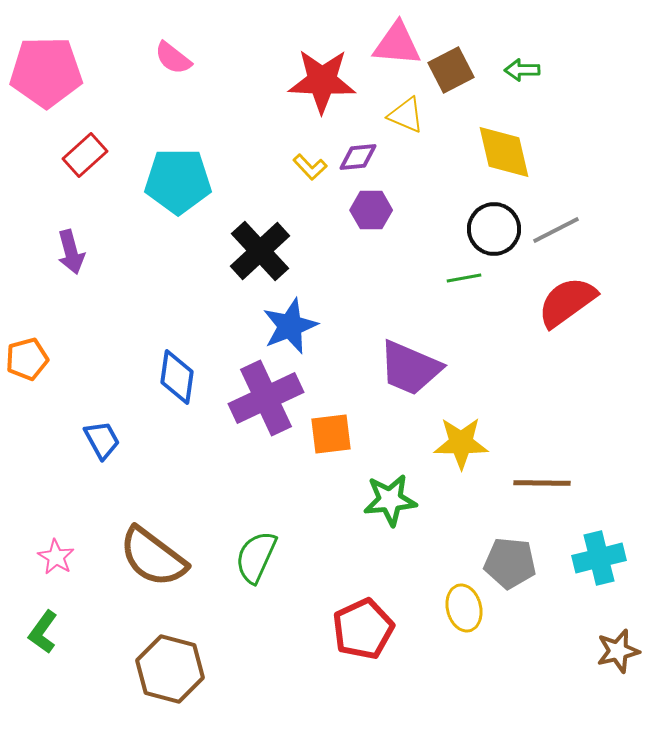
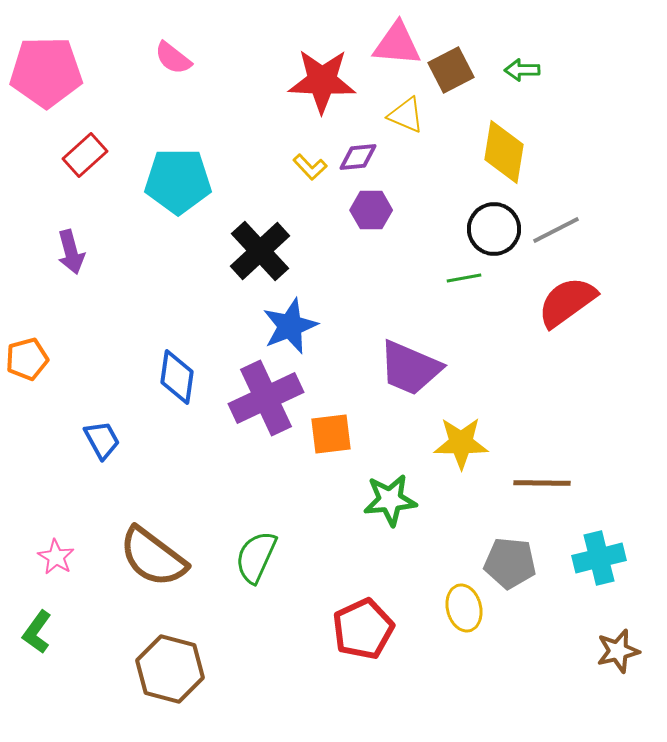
yellow diamond: rotated 22 degrees clockwise
green L-shape: moved 6 px left
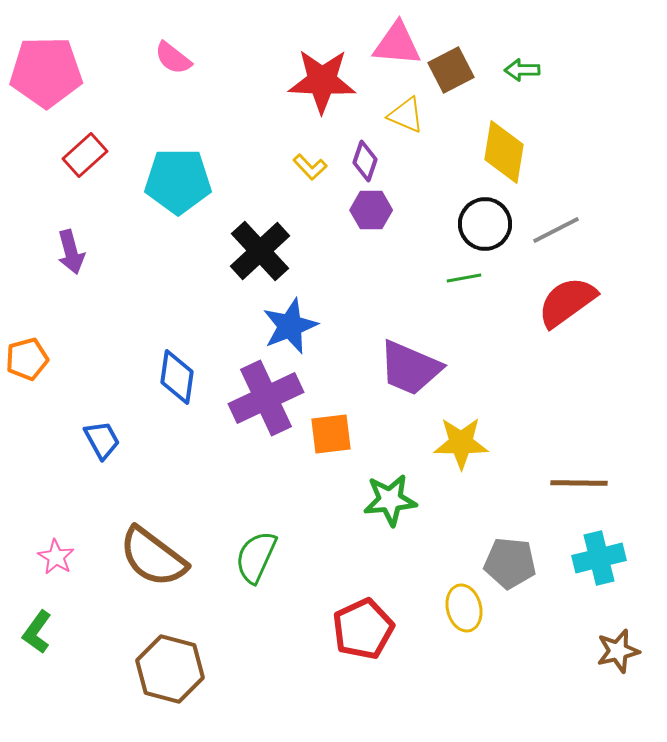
purple diamond: moved 7 px right, 4 px down; rotated 66 degrees counterclockwise
black circle: moved 9 px left, 5 px up
brown line: moved 37 px right
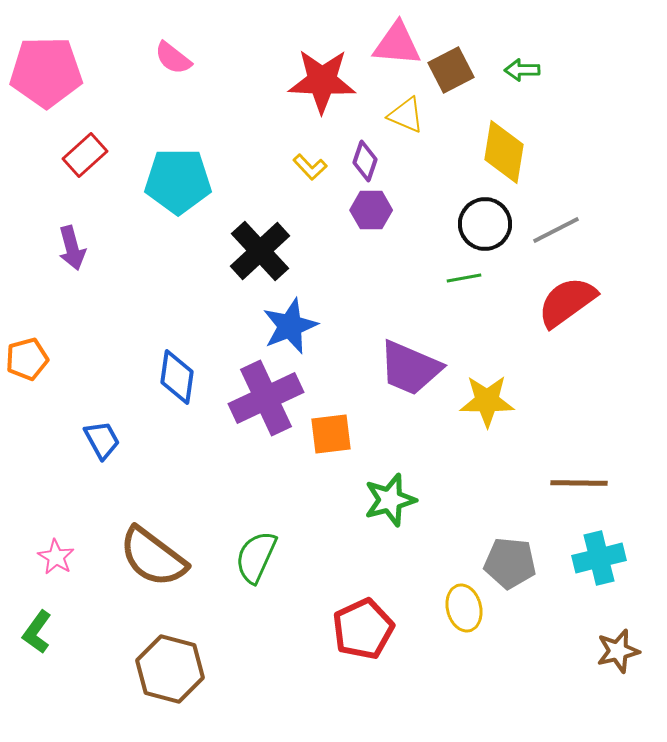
purple arrow: moved 1 px right, 4 px up
yellow star: moved 26 px right, 42 px up
green star: rotated 10 degrees counterclockwise
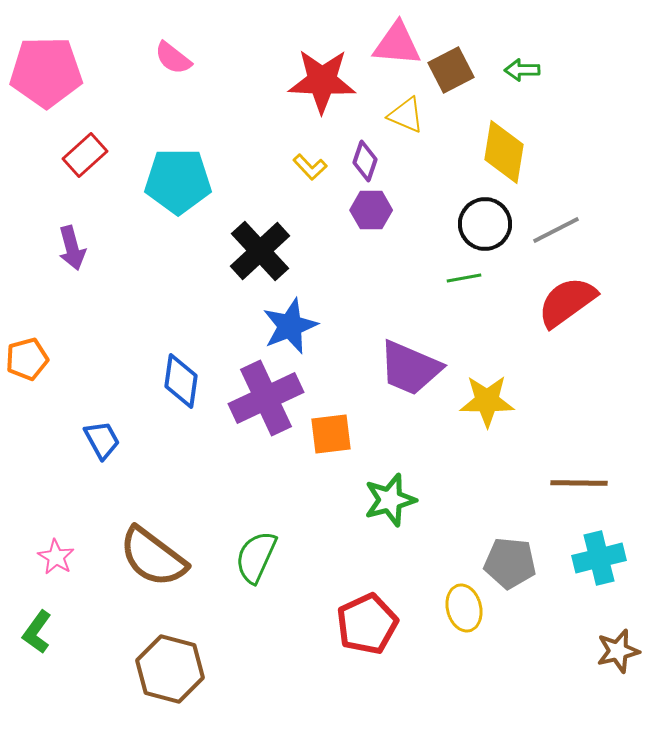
blue diamond: moved 4 px right, 4 px down
red pentagon: moved 4 px right, 5 px up
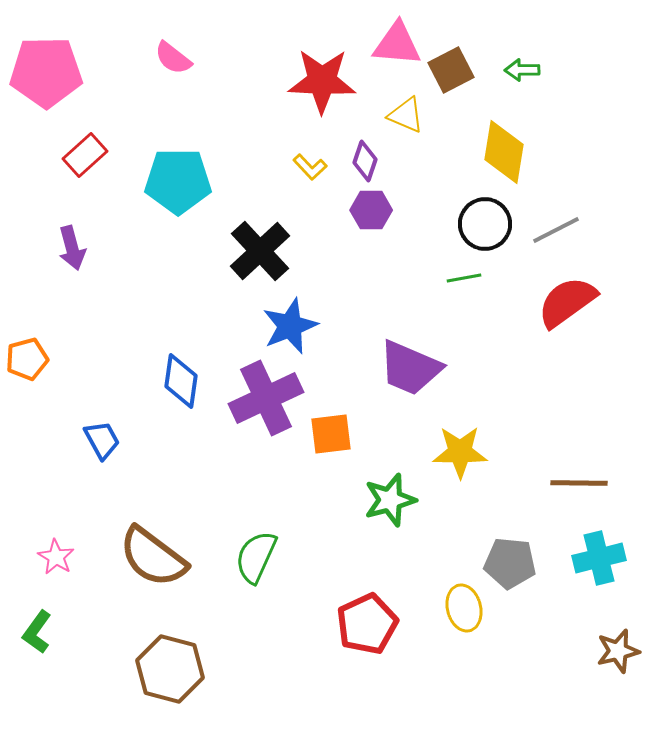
yellow star: moved 27 px left, 51 px down
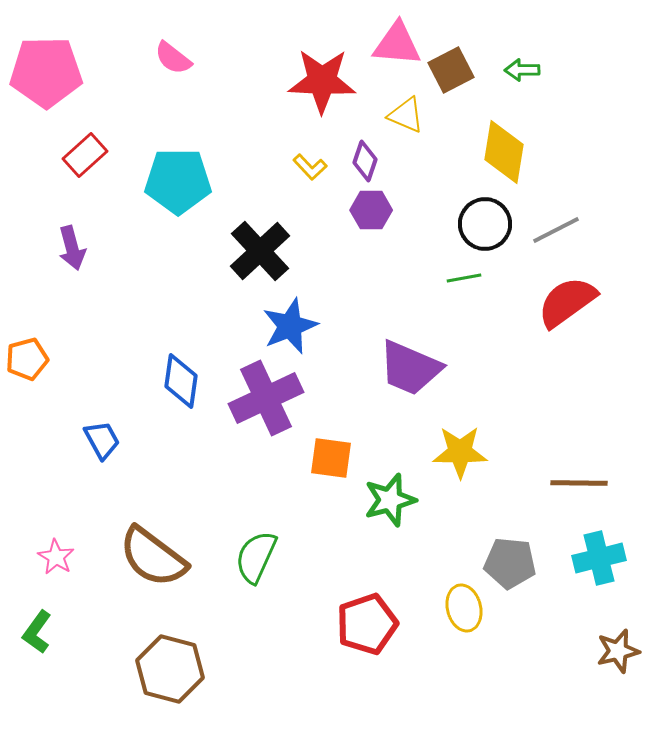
orange square: moved 24 px down; rotated 15 degrees clockwise
red pentagon: rotated 6 degrees clockwise
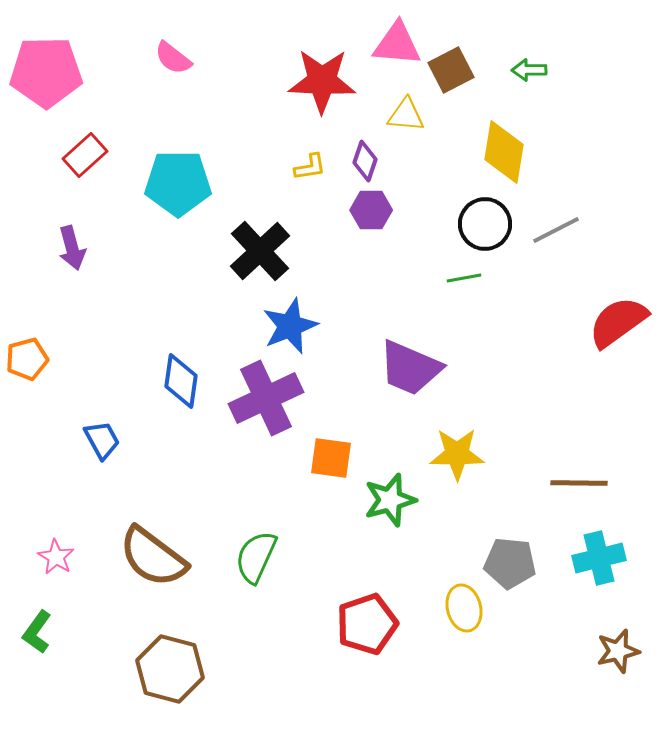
green arrow: moved 7 px right
yellow triangle: rotated 18 degrees counterclockwise
yellow L-shape: rotated 56 degrees counterclockwise
cyan pentagon: moved 2 px down
red semicircle: moved 51 px right, 20 px down
yellow star: moved 3 px left, 2 px down
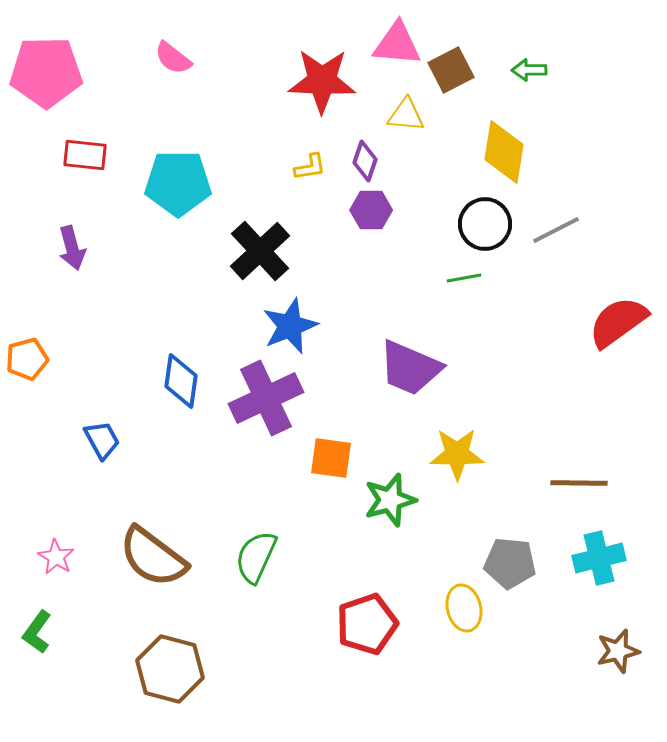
red rectangle: rotated 48 degrees clockwise
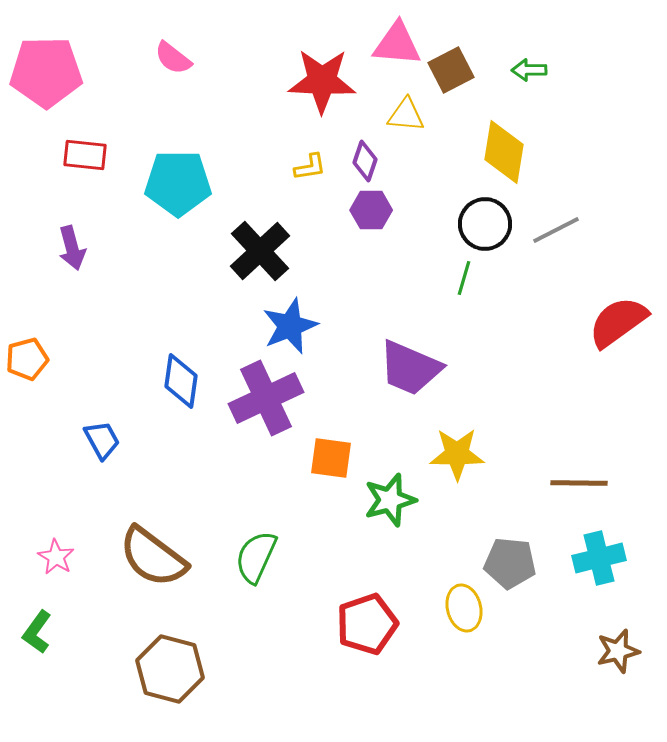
green line: rotated 64 degrees counterclockwise
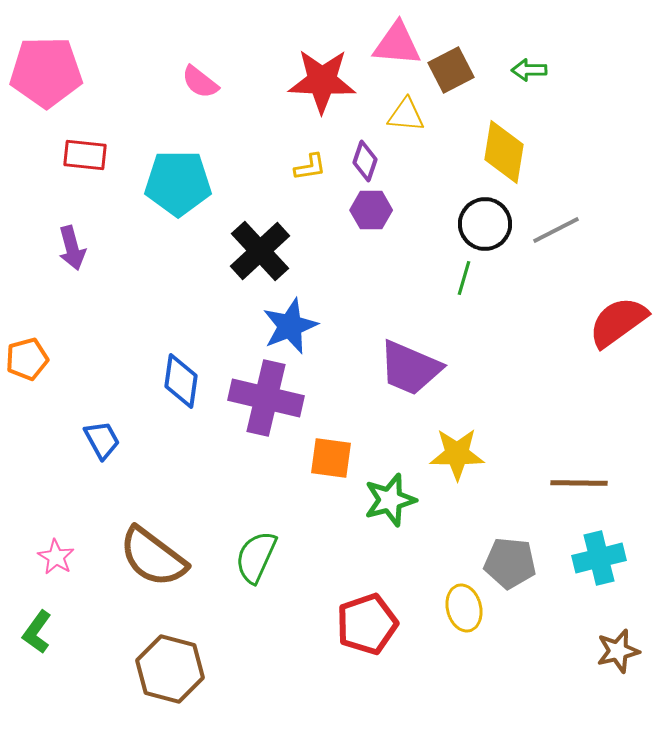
pink semicircle: moved 27 px right, 24 px down
purple cross: rotated 38 degrees clockwise
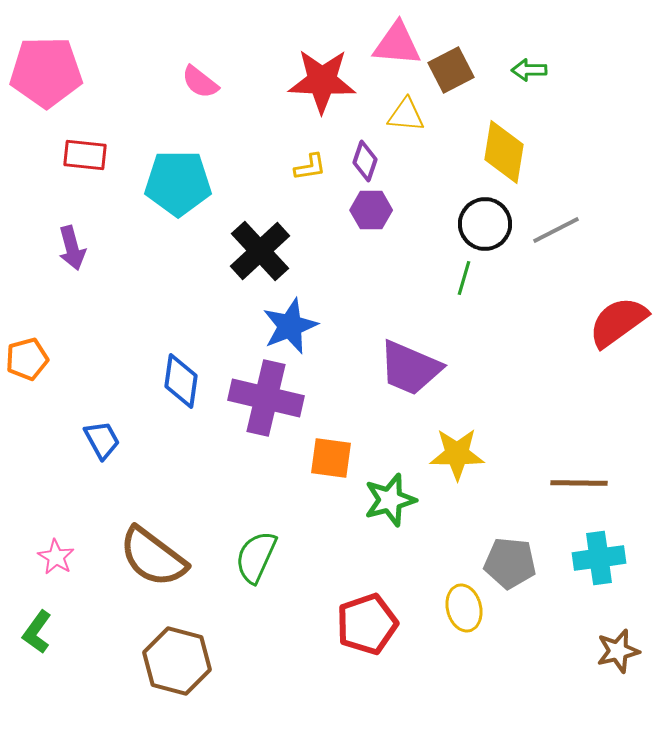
cyan cross: rotated 6 degrees clockwise
brown hexagon: moved 7 px right, 8 px up
